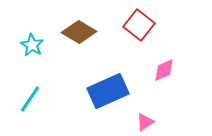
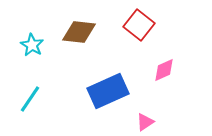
brown diamond: rotated 24 degrees counterclockwise
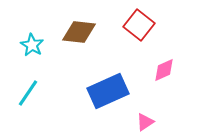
cyan line: moved 2 px left, 6 px up
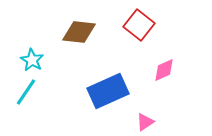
cyan star: moved 15 px down
cyan line: moved 2 px left, 1 px up
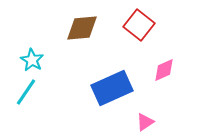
brown diamond: moved 3 px right, 4 px up; rotated 12 degrees counterclockwise
blue rectangle: moved 4 px right, 3 px up
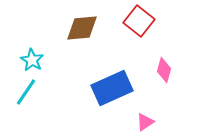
red square: moved 4 px up
pink diamond: rotated 50 degrees counterclockwise
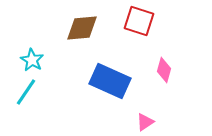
red square: rotated 20 degrees counterclockwise
blue rectangle: moved 2 px left, 7 px up; rotated 48 degrees clockwise
